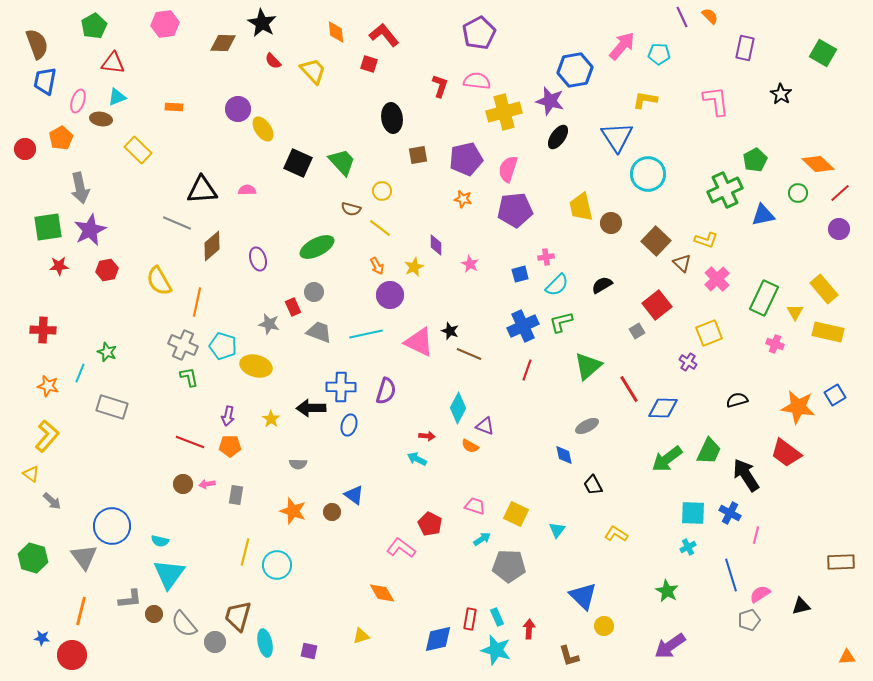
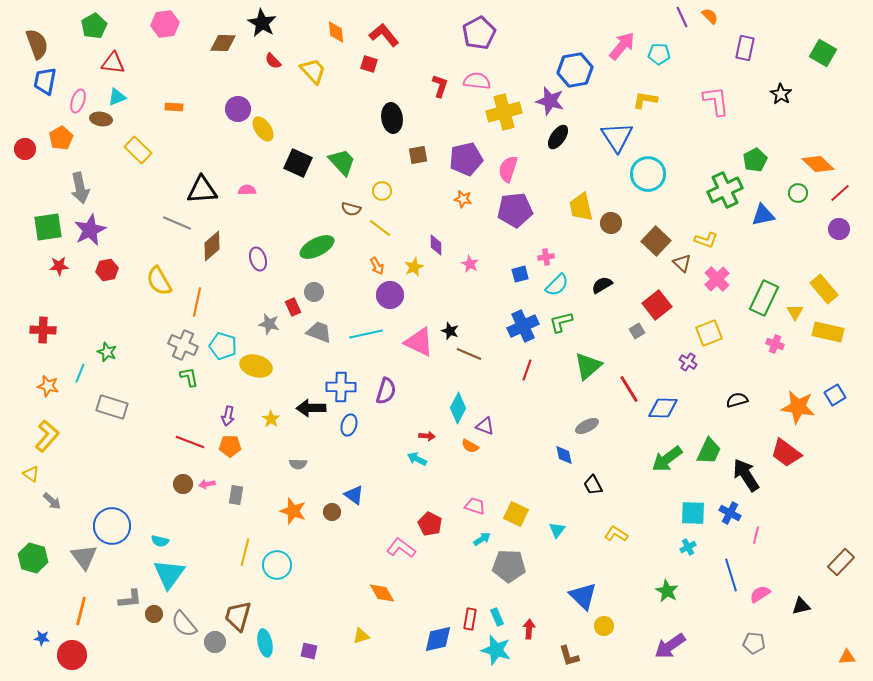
brown rectangle at (841, 562): rotated 44 degrees counterclockwise
gray pentagon at (749, 620): moved 5 px right, 23 px down; rotated 25 degrees clockwise
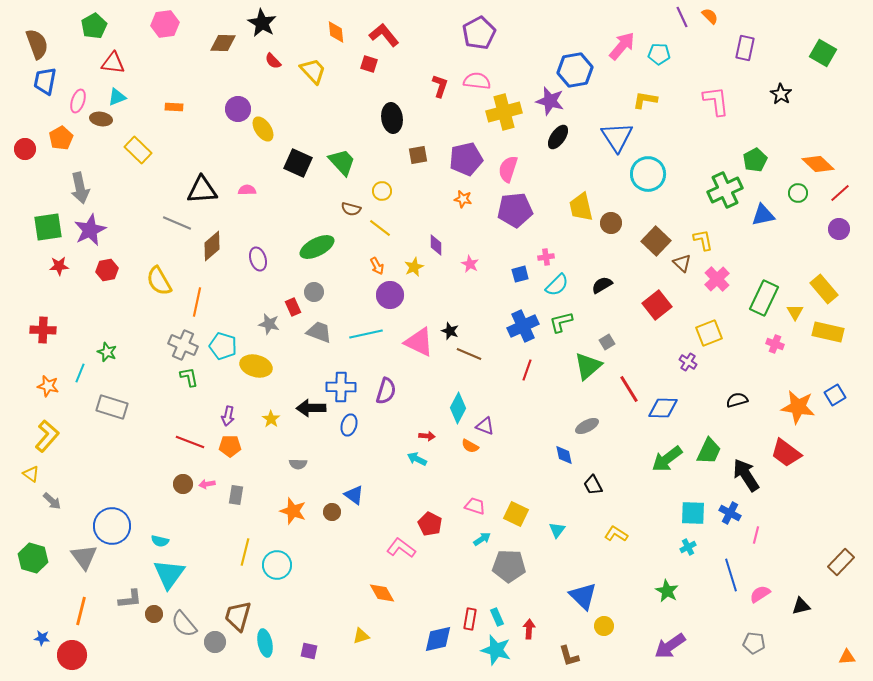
yellow L-shape at (706, 240): moved 3 px left; rotated 120 degrees counterclockwise
gray square at (637, 331): moved 30 px left, 11 px down
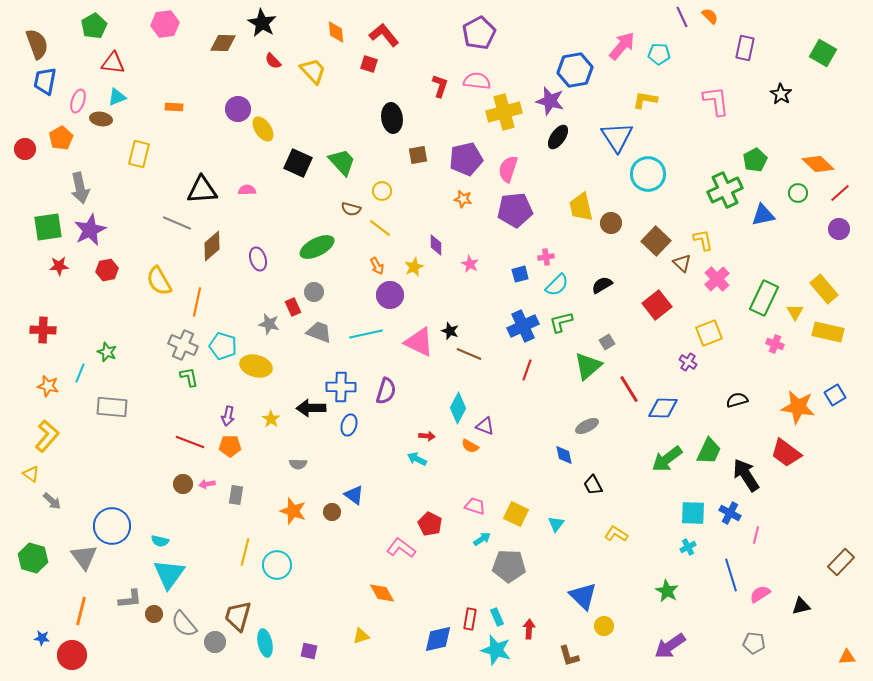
yellow rectangle at (138, 150): moved 1 px right, 4 px down; rotated 60 degrees clockwise
gray rectangle at (112, 407): rotated 12 degrees counterclockwise
cyan triangle at (557, 530): moved 1 px left, 6 px up
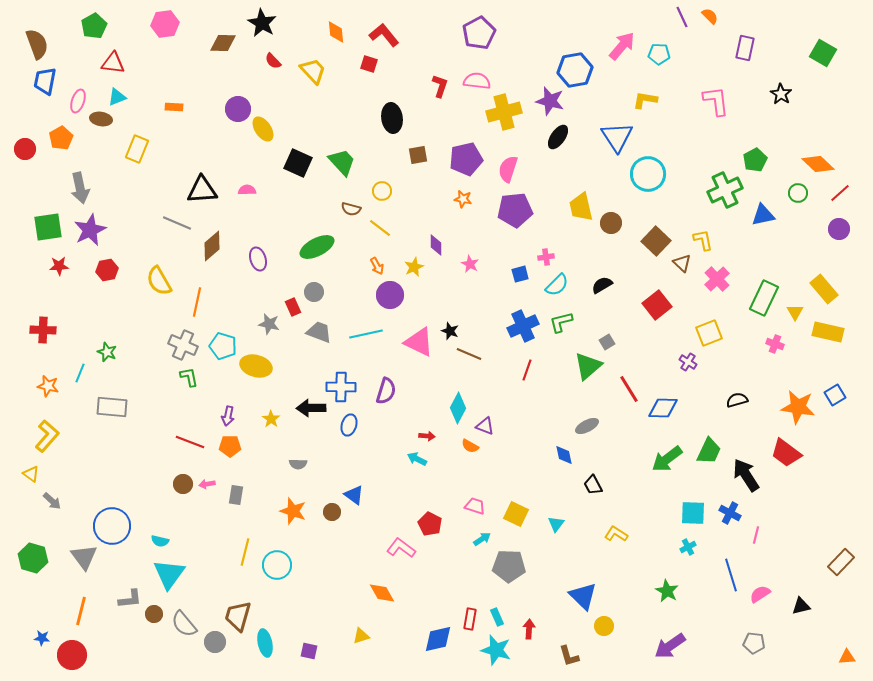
yellow rectangle at (139, 154): moved 2 px left, 5 px up; rotated 8 degrees clockwise
